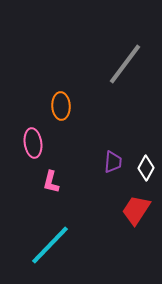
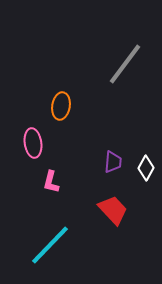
orange ellipse: rotated 12 degrees clockwise
red trapezoid: moved 23 px left; rotated 104 degrees clockwise
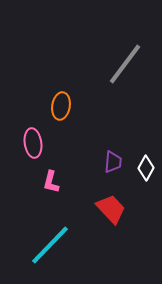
red trapezoid: moved 2 px left, 1 px up
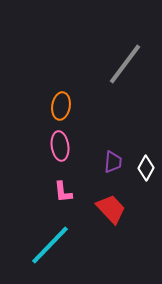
pink ellipse: moved 27 px right, 3 px down
pink L-shape: moved 12 px right, 10 px down; rotated 20 degrees counterclockwise
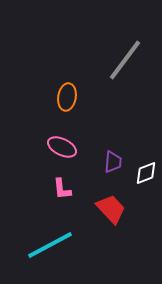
gray line: moved 4 px up
orange ellipse: moved 6 px right, 9 px up
pink ellipse: moved 2 px right, 1 px down; rotated 56 degrees counterclockwise
white diamond: moved 5 px down; rotated 40 degrees clockwise
pink L-shape: moved 1 px left, 3 px up
cyan line: rotated 18 degrees clockwise
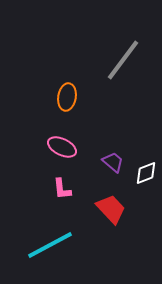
gray line: moved 2 px left
purple trapezoid: rotated 55 degrees counterclockwise
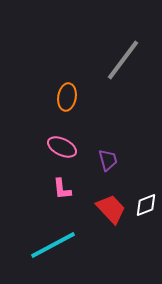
purple trapezoid: moved 5 px left, 2 px up; rotated 35 degrees clockwise
white diamond: moved 32 px down
cyan line: moved 3 px right
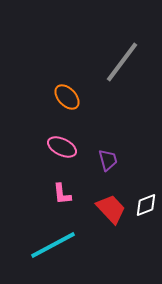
gray line: moved 1 px left, 2 px down
orange ellipse: rotated 52 degrees counterclockwise
pink L-shape: moved 5 px down
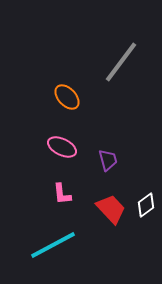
gray line: moved 1 px left
white diamond: rotated 15 degrees counterclockwise
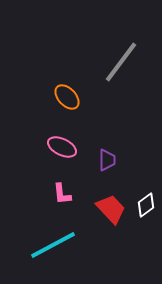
purple trapezoid: moved 1 px left; rotated 15 degrees clockwise
